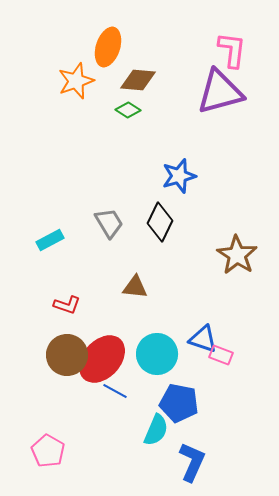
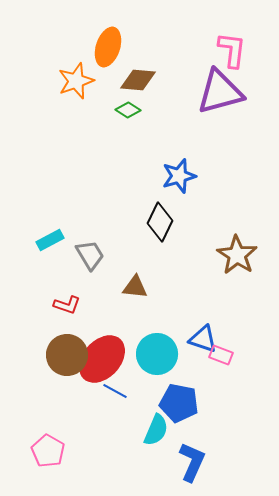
gray trapezoid: moved 19 px left, 32 px down
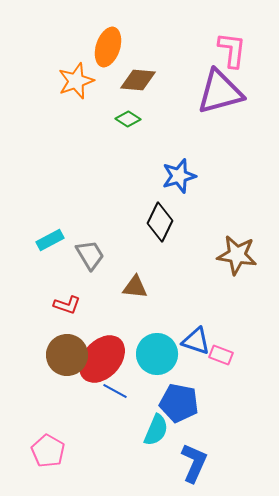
green diamond: moved 9 px down
brown star: rotated 24 degrees counterclockwise
blue triangle: moved 7 px left, 2 px down
blue L-shape: moved 2 px right, 1 px down
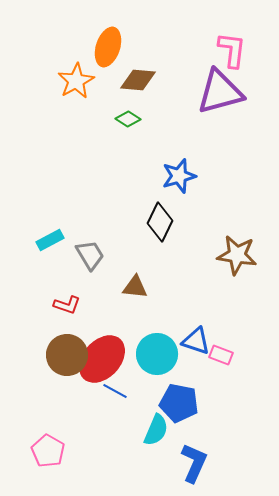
orange star: rotated 9 degrees counterclockwise
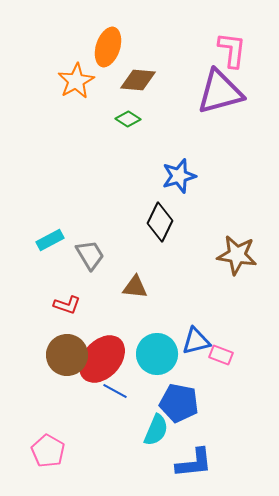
blue triangle: rotated 32 degrees counterclockwise
blue L-shape: rotated 60 degrees clockwise
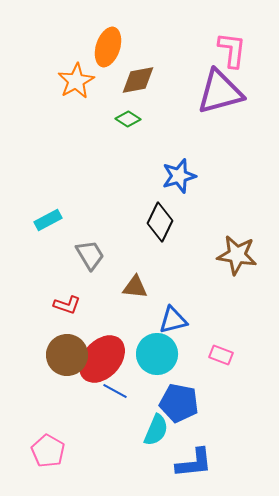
brown diamond: rotated 15 degrees counterclockwise
cyan rectangle: moved 2 px left, 20 px up
blue triangle: moved 23 px left, 21 px up
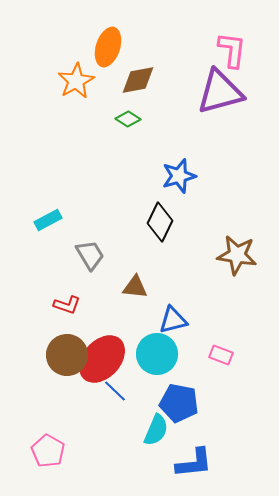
blue line: rotated 15 degrees clockwise
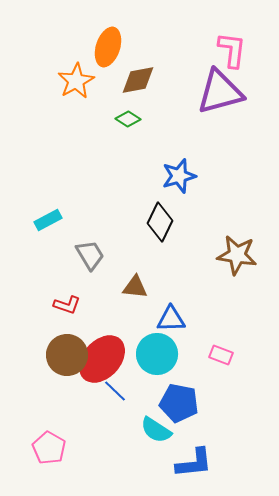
blue triangle: moved 2 px left, 1 px up; rotated 12 degrees clockwise
cyan semicircle: rotated 100 degrees clockwise
pink pentagon: moved 1 px right, 3 px up
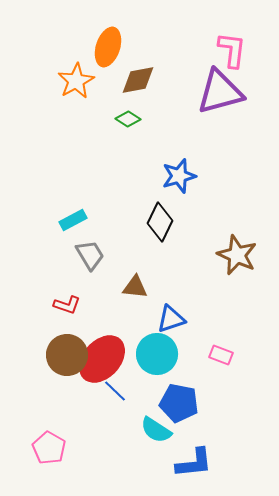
cyan rectangle: moved 25 px right
brown star: rotated 15 degrees clockwise
blue triangle: rotated 16 degrees counterclockwise
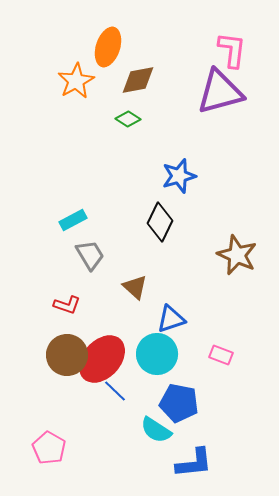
brown triangle: rotated 36 degrees clockwise
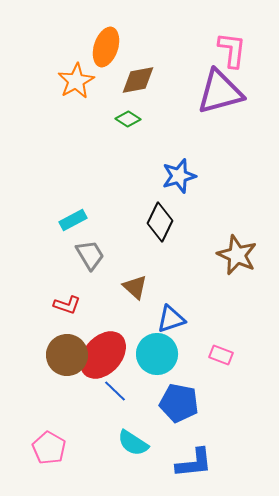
orange ellipse: moved 2 px left
red ellipse: moved 1 px right, 4 px up
cyan semicircle: moved 23 px left, 13 px down
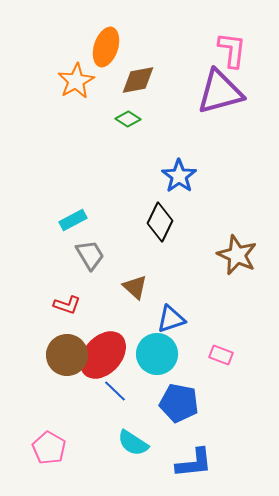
blue star: rotated 20 degrees counterclockwise
